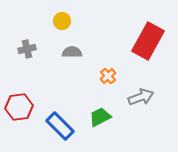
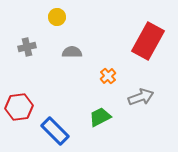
yellow circle: moved 5 px left, 4 px up
gray cross: moved 2 px up
blue rectangle: moved 5 px left, 5 px down
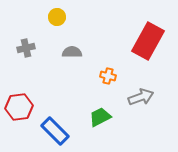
gray cross: moved 1 px left, 1 px down
orange cross: rotated 35 degrees counterclockwise
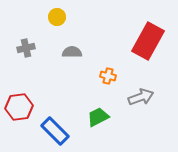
green trapezoid: moved 2 px left
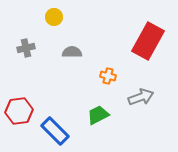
yellow circle: moved 3 px left
red hexagon: moved 4 px down
green trapezoid: moved 2 px up
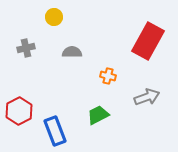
gray arrow: moved 6 px right
red hexagon: rotated 20 degrees counterclockwise
blue rectangle: rotated 24 degrees clockwise
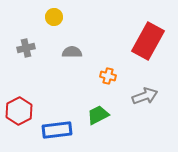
gray arrow: moved 2 px left, 1 px up
blue rectangle: moved 2 px right, 1 px up; rotated 76 degrees counterclockwise
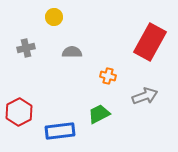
red rectangle: moved 2 px right, 1 px down
red hexagon: moved 1 px down
green trapezoid: moved 1 px right, 1 px up
blue rectangle: moved 3 px right, 1 px down
